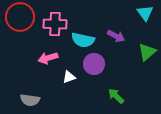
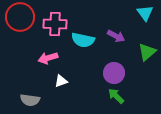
purple circle: moved 20 px right, 9 px down
white triangle: moved 8 px left, 4 px down
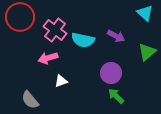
cyan triangle: rotated 12 degrees counterclockwise
pink cross: moved 6 px down; rotated 35 degrees clockwise
purple circle: moved 3 px left
gray semicircle: rotated 42 degrees clockwise
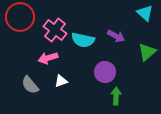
purple circle: moved 6 px left, 1 px up
green arrow: rotated 48 degrees clockwise
gray semicircle: moved 15 px up
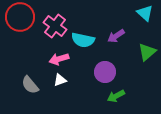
pink cross: moved 4 px up
purple arrow: rotated 120 degrees clockwise
pink arrow: moved 11 px right, 1 px down
white triangle: moved 1 px left, 1 px up
green arrow: rotated 120 degrees counterclockwise
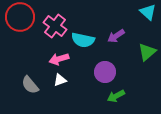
cyan triangle: moved 3 px right, 1 px up
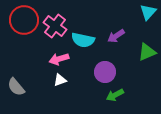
cyan triangle: rotated 30 degrees clockwise
red circle: moved 4 px right, 3 px down
green triangle: rotated 18 degrees clockwise
gray semicircle: moved 14 px left, 2 px down
green arrow: moved 1 px left, 1 px up
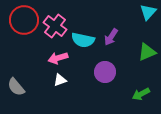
purple arrow: moved 5 px left, 1 px down; rotated 24 degrees counterclockwise
pink arrow: moved 1 px left, 1 px up
green arrow: moved 26 px right, 1 px up
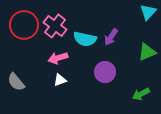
red circle: moved 5 px down
cyan semicircle: moved 2 px right, 1 px up
gray semicircle: moved 5 px up
